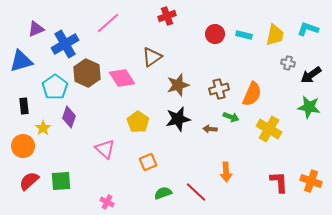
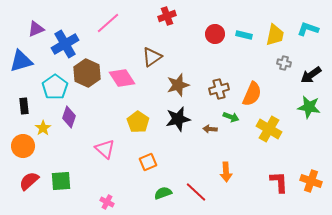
gray cross: moved 4 px left
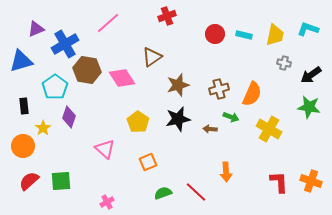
brown hexagon: moved 3 px up; rotated 16 degrees counterclockwise
pink cross: rotated 32 degrees clockwise
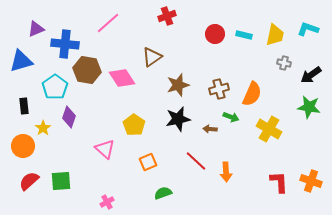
blue cross: rotated 36 degrees clockwise
yellow pentagon: moved 4 px left, 3 px down
red line: moved 31 px up
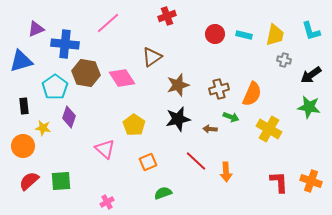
cyan L-shape: moved 3 px right, 2 px down; rotated 125 degrees counterclockwise
gray cross: moved 3 px up
brown hexagon: moved 1 px left, 3 px down
yellow star: rotated 28 degrees counterclockwise
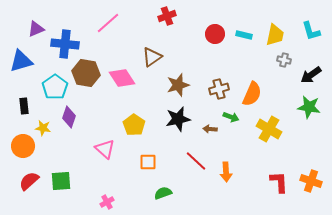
orange square: rotated 24 degrees clockwise
